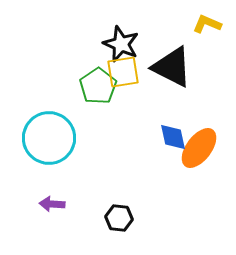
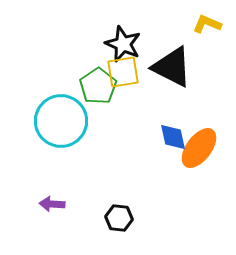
black star: moved 2 px right
cyan circle: moved 12 px right, 17 px up
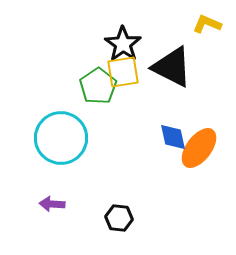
black star: rotated 12 degrees clockwise
cyan circle: moved 17 px down
